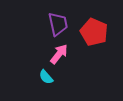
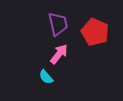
red pentagon: moved 1 px right
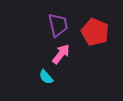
purple trapezoid: moved 1 px down
pink arrow: moved 2 px right
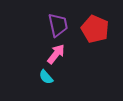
red pentagon: moved 3 px up
pink arrow: moved 5 px left
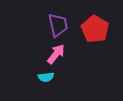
red pentagon: rotated 8 degrees clockwise
cyan semicircle: rotated 56 degrees counterclockwise
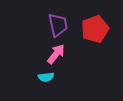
red pentagon: rotated 20 degrees clockwise
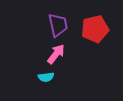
red pentagon: rotated 8 degrees clockwise
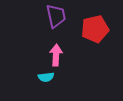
purple trapezoid: moved 2 px left, 9 px up
pink arrow: moved 1 px down; rotated 35 degrees counterclockwise
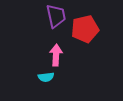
red pentagon: moved 10 px left
